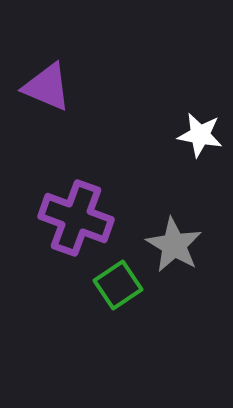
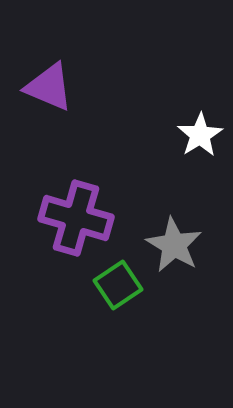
purple triangle: moved 2 px right
white star: rotated 30 degrees clockwise
purple cross: rotated 4 degrees counterclockwise
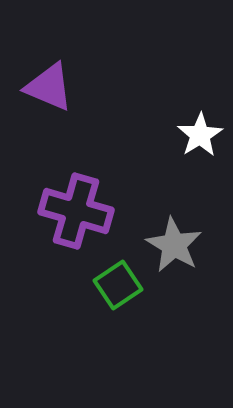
purple cross: moved 7 px up
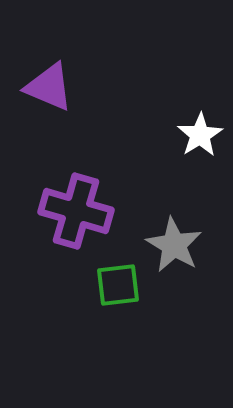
green square: rotated 27 degrees clockwise
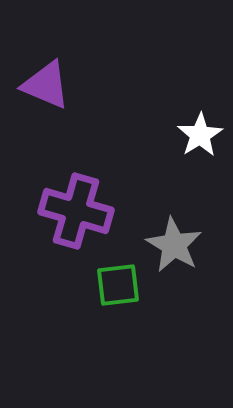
purple triangle: moved 3 px left, 2 px up
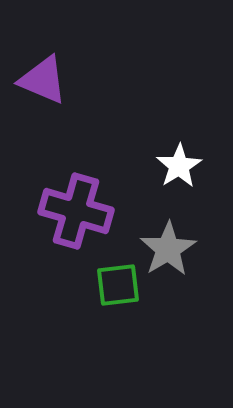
purple triangle: moved 3 px left, 5 px up
white star: moved 21 px left, 31 px down
gray star: moved 6 px left, 4 px down; rotated 10 degrees clockwise
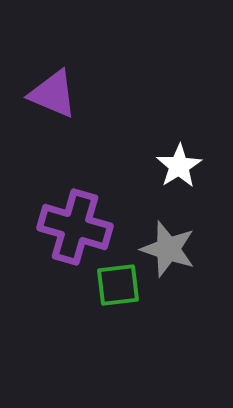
purple triangle: moved 10 px right, 14 px down
purple cross: moved 1 px left, 16 px down
gray star: rotated 22 degrees counterclockwise
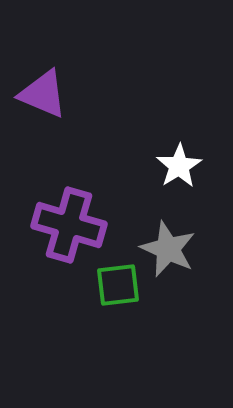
purple triangle: moved 10 px left
purple cross: moved 6 px left, 2 px up
gray star: rotated 6 degrees clockwise
